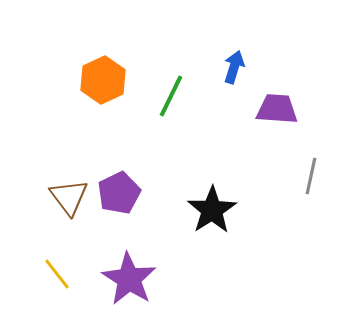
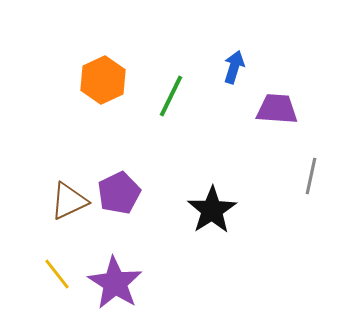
brown triangle: moved 4 px down; rotated 42 degrees clockwise
purple star: moved 14 px left, 4 px down
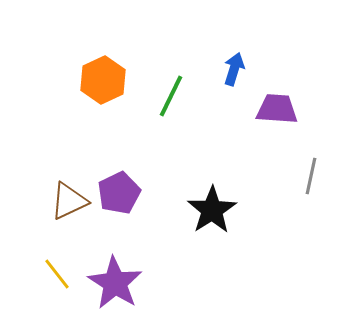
blue arrow: moved 2 px down
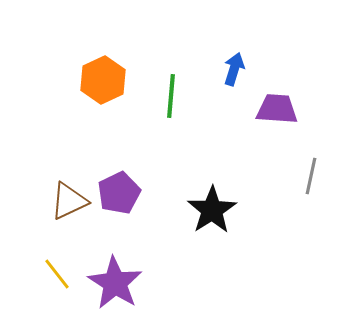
green line: rotated 21 degrees counterclockwise
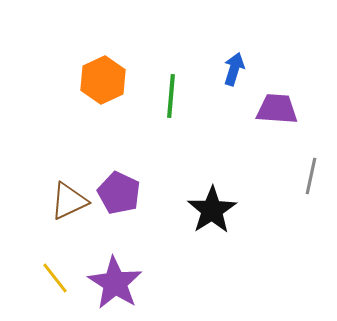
purple pentagon: rotated 21 degrees counterclockwise
yellow line: moved 2 px left, 4 px down
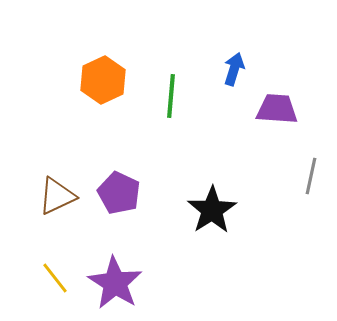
brown triangle: moved 12 px left, 5 px up
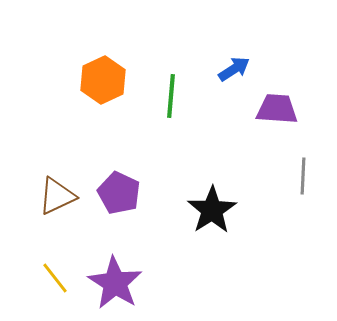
blue arrow: rotated 40 degrees clockwise
gray line: moved 8 px left; rotated 9 degrees counterclockwise
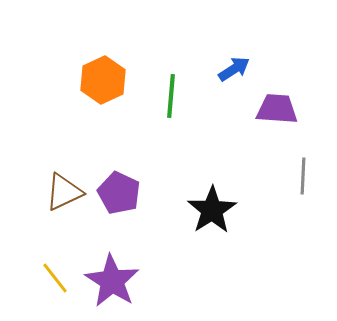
brown triangle: moved 7 px right, 4 px up
purple star: moved 3 px left, 2 px up
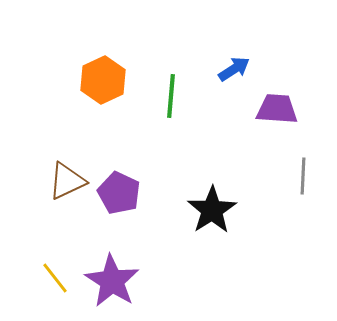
brown triangle: moved 3 px right, 11 px up
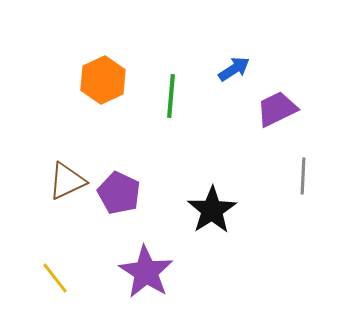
purple trapezoid: rotated 30 degrees counterclockwise
purple star: moved 34 px right, 9 px up
